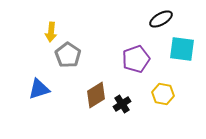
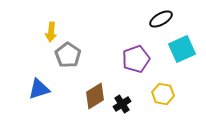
cyan square: rotated 32 degrees counterclockwise
brown diamond: moved 1 px left, 1 px down
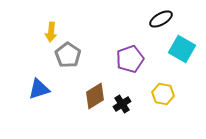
cyan square: rotated 36 degrees counterclockwise
purple pentagon: moved 6 px left
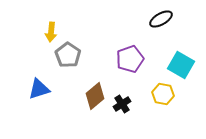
cyan square: moved 1 px left, 16 px down
brown diamond: rotated 8 degrees counterclockwise
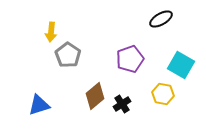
blue triangle: moved 16 px down
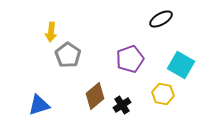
black cross: moved 1 px down
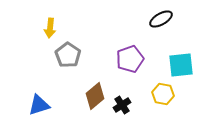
yellow arrow: moved 1 px left, 4 px up
cyan square: rotated 36 degrees counterclockwise
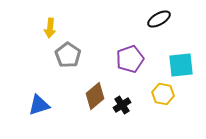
black ellipse: moved 2 px left
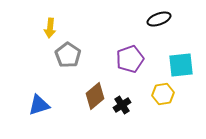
black ellipse: rotated 10 degrees clockwise
yellow hexagon: rotated 20 degrees counterclockwise
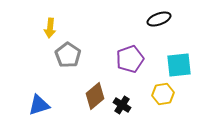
cyan square: moved 2 px left
black cross: rotated 24 degrees counterclockwise
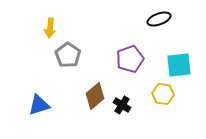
yellow hexagon: rotated 15 degrees clockwise
